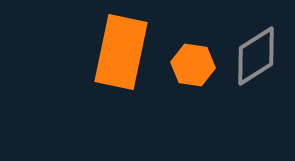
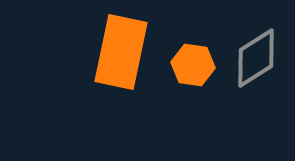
gray diamond: moved 2 px down
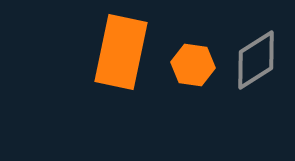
gray diamond: moved 2 px down
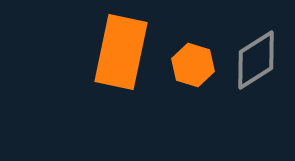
orange hexagon: rotated 9 degrees clockwise
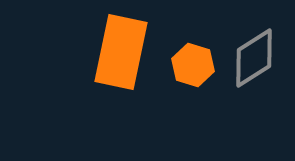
gray diamond: moved 2 px left, 2 px up
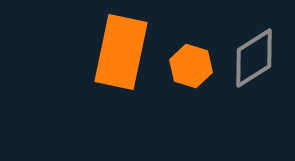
orange hexagon: moved 2 px left, 1 px down
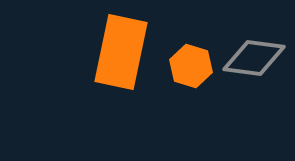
gray diamond: rotated 40 degrees clockwise
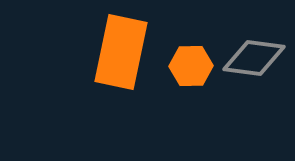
orange hexagon: rotated 18 degrees counterclockwise
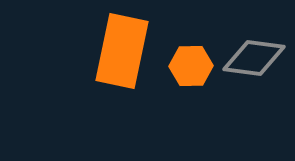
orange rectangle: moved 1 px right, 1 px up
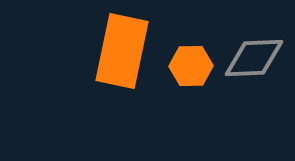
gray diamond: rotated 10 degrees counterclockwise
